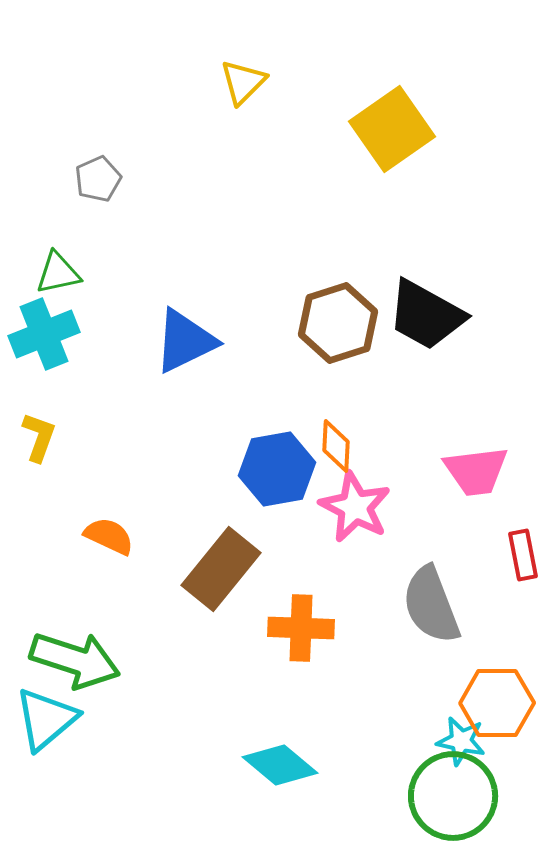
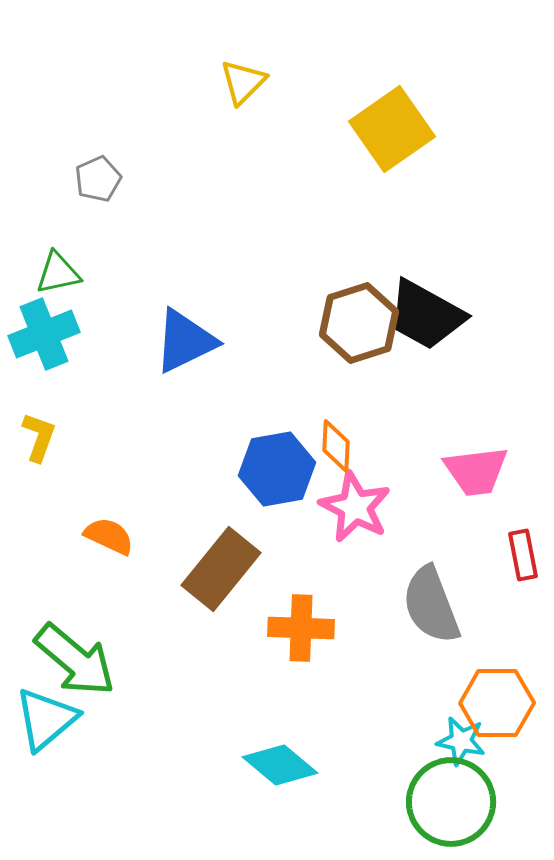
brown hexagon: moved 21 px right
green arrow: rotated 22 degrees clockwise
green circle: moved 2 px left, 6 px down
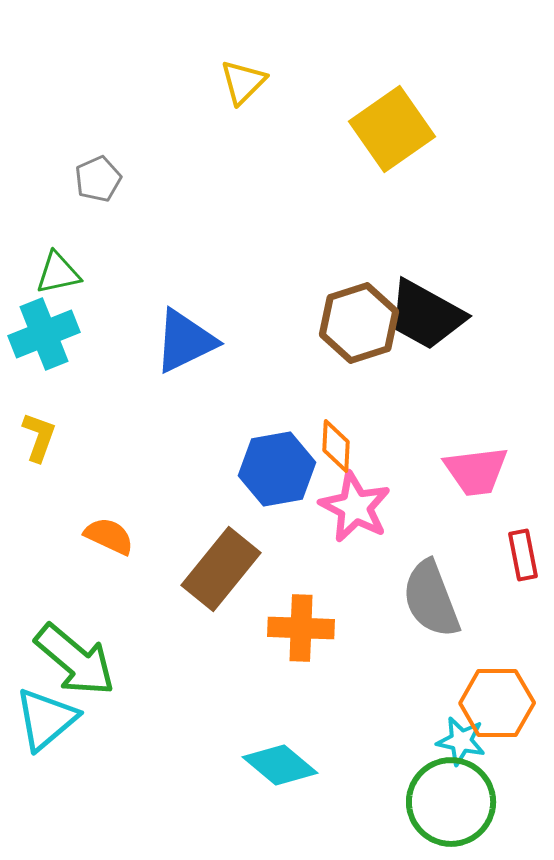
gray semicircle: moved 6 px up
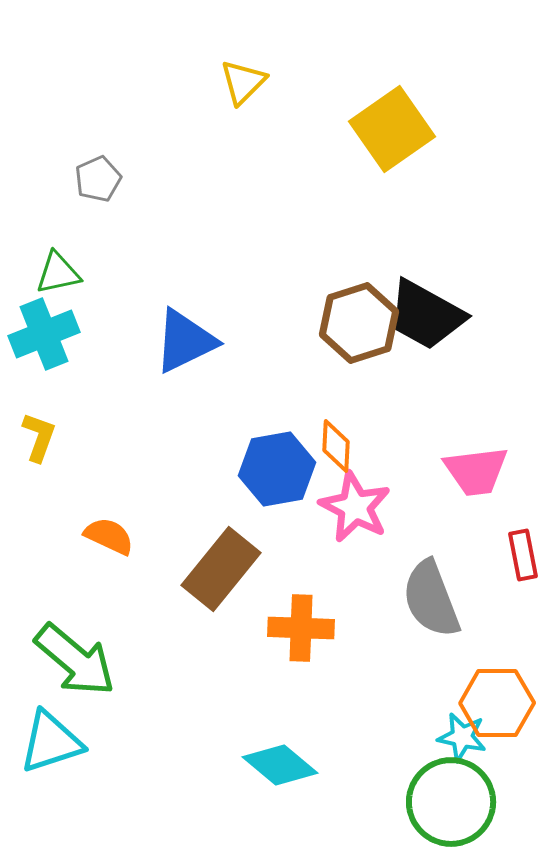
cyan triangle: moved 5 px right, 23 px down; rotated 22 degrees clockwise
cyan star: moved 1 px right, 4 px up
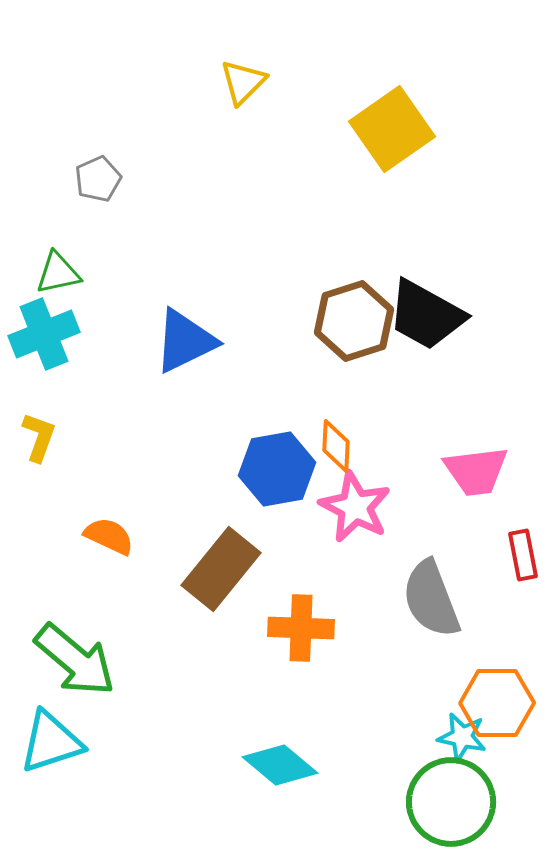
brown hexagon: moved 5 px left, 2 px up
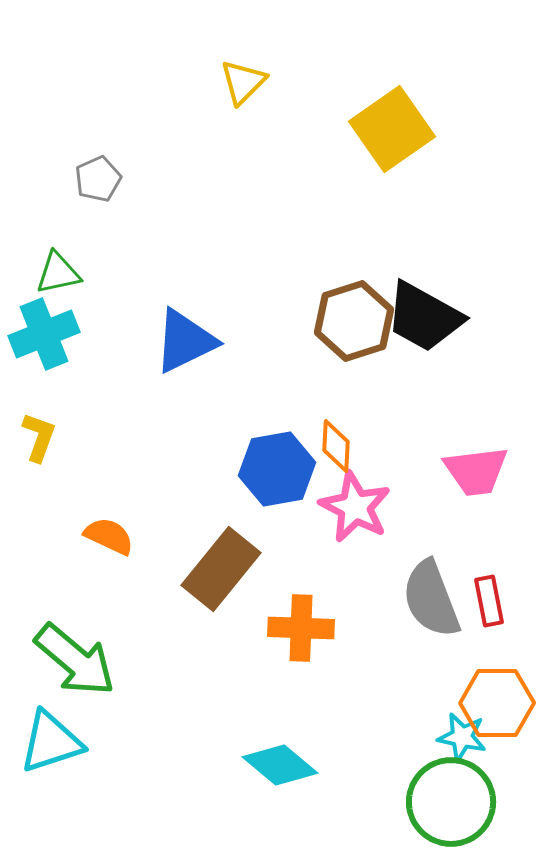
black trapezoid: moved 2 px left, 2 px down
red rectangle: moved 34 px left, 46 px down
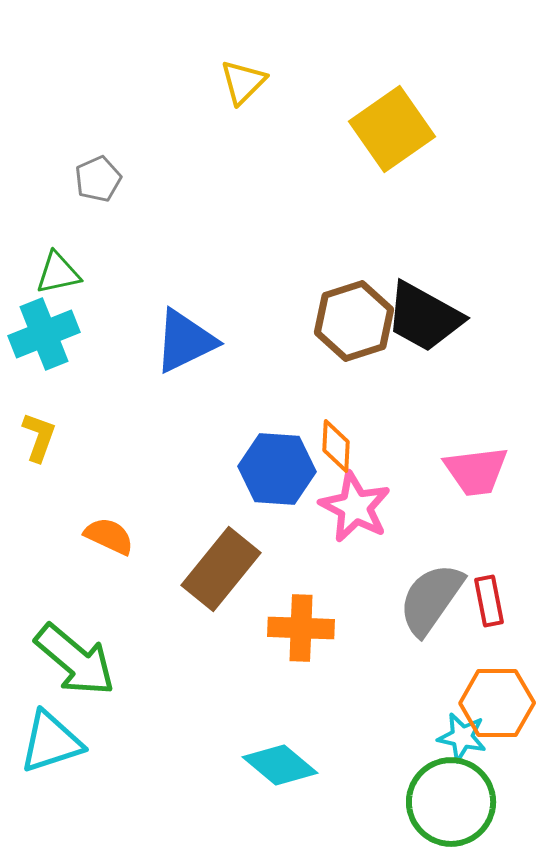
blue hexagon: rotated 14 degrees clockwise
gray semicircle: rotated 56 degrees clockwise
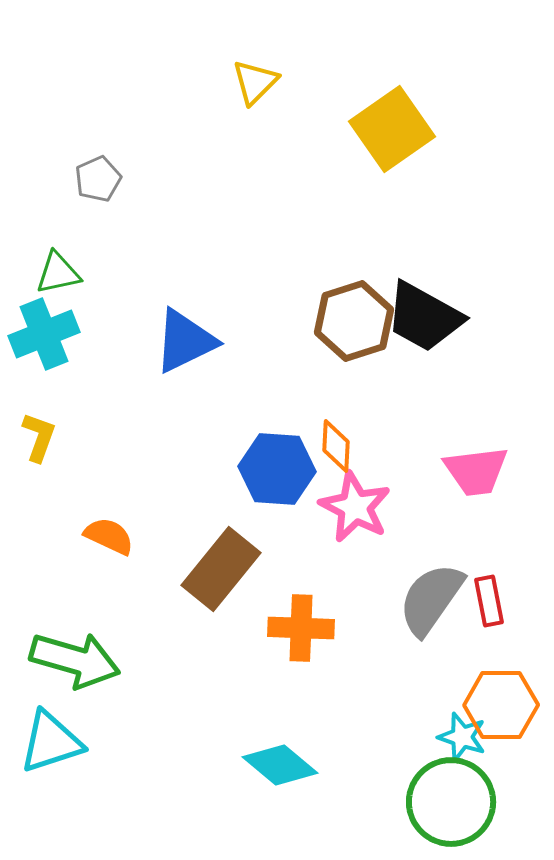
yellow triangle: moved 12 px right
green arrow: rotated 24 degrees counterclockwise
orange hexagon: moved 4 px right, 2 px down
cyan star: rotated 6 degrees clockwise
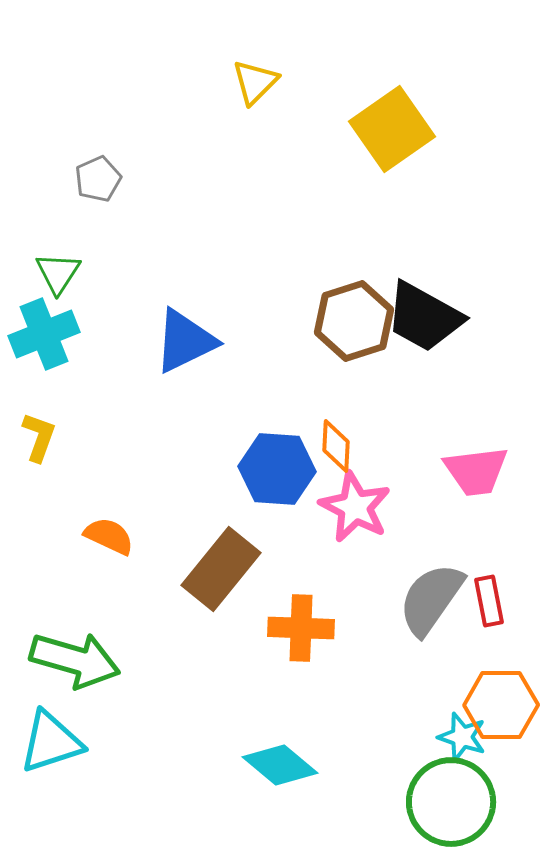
green triangle: rotated 45 degrees counterclockwise
